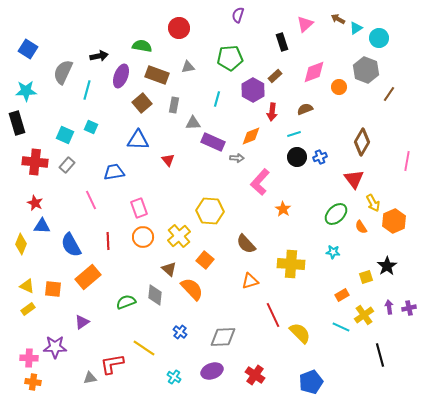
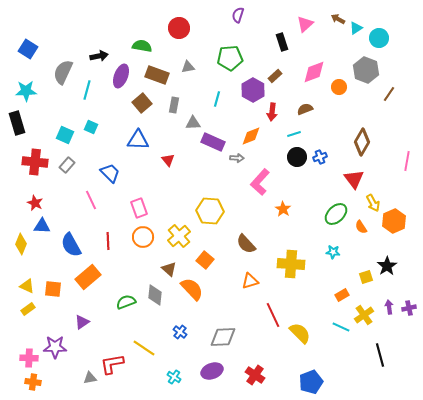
blue trapezoid at (114, 172): moved 4 px left, 1 px down; rotated 55 degrees clockwise
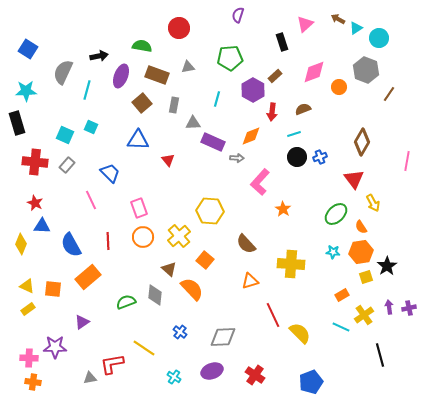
brown semicircle at (305, 109): moved 2 px left
orange hexagon at (394, 221): moved 33 px left, 31 px down; rotated 15 degrees clockwise
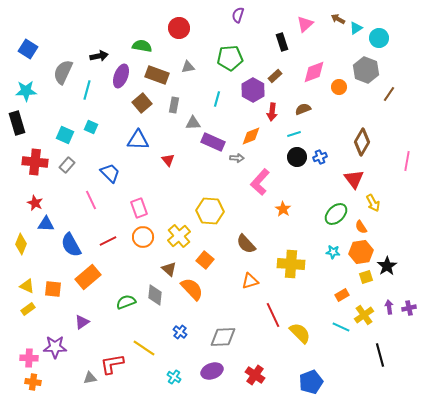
blue triangle at (42, 226): moved 4 px right, 2 px up
red line at (108, 241): rotated 66 degrees clockwise
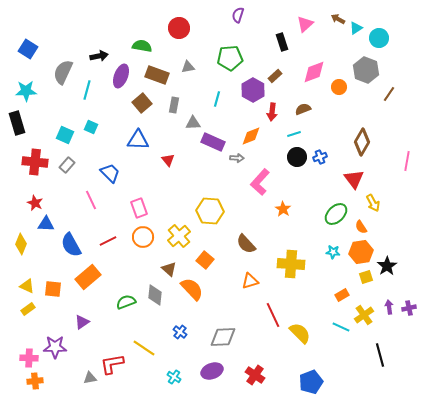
orange cross at (33, 382): moved 2 px right, 1 px up; rotated 14 degrees counterclockwise
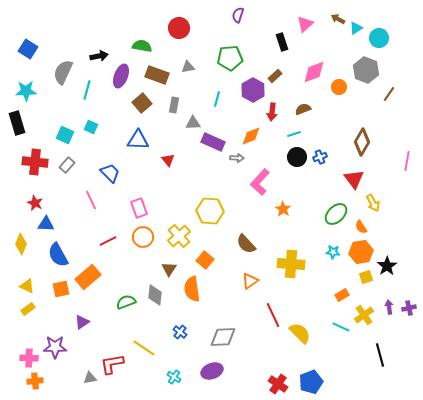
blue semicircle at (71, 245): moved 13 px left, 10 px down
brown triangle at (169, 269): rotated 21 degrees clockwise
orange triangle at (250, 281): rotated 18 degrees counterclockwise
orange square at (53, 289): moved 8 px right; rotated 18 degrees counterclockwise
orange semicircle at (192, 289): rotated 145 degrees counterclockwise
red cross at (255, 375): moved 23 px right, 9 px down
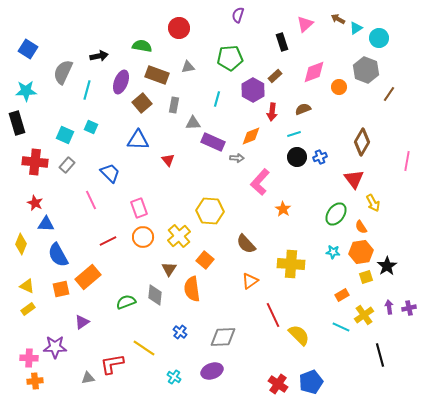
purple ellipse at (121, 76): moved 6 px down
green ellipse at (336, 214): rotated 10 degrees counterclockwise
yellow semicircle at (300, 333): moved 1 px left, 2 px down
gray triangle at (90, 378): moved 2 px left
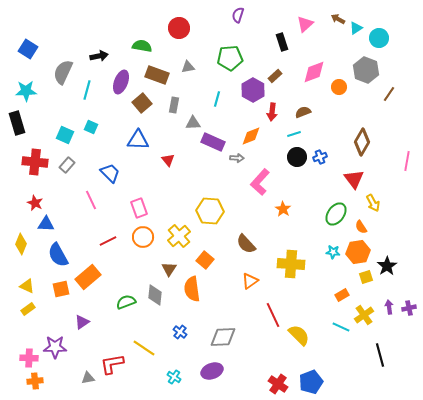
brown semicircle at (303, 109): moved 3 px down
orange hexagon at (361, 252): moved 3 px left
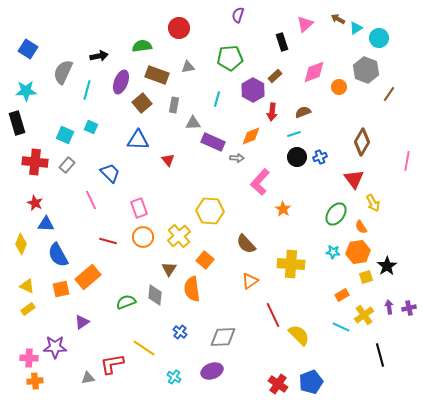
green semicircle at (142, 46): rotated 18 degrees counterclockwise
red line at (108, 241): rotated 42 degrees clockwise
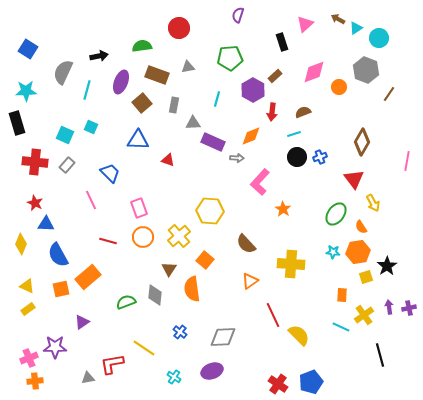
red triangle at (168, 160): rotated 32 degrees counterclockwise
orange rectangle at (342, 295): rotated 56 degrees counterclockwise
pink cross at (29, 358): rotated 24 degrees counterclockwise
